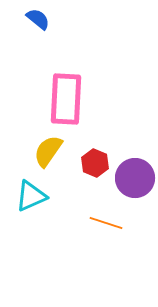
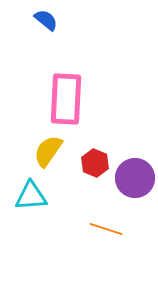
blue semicircle: moved 8 px right, 1 px down
cyan triangle: rotated 20 degrees clockwise
orange line: moved 6 px down
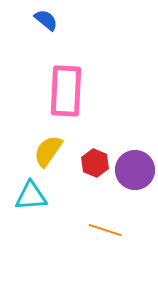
pink rectangle: moved 8 px up
purple circle: moved 8 px up
orange line: moved 1 px left, 1 px down
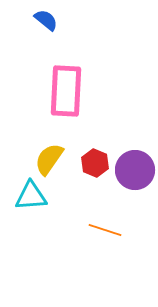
yellow semicircle: moved 1 px right, 8 px down
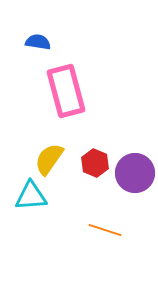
blue semicircle: moved 8 px left, 22 px down; rotated 30 degrees counterclockwise
pink rectangle: rotated 18 degrees counterclockwise
purple circle: moved 3 px down
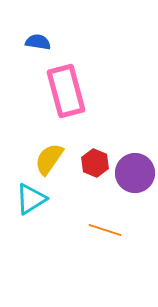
cyan triangle: moved 3 px down; rotated 28 degrees counterclockwise
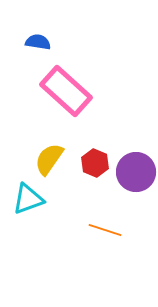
pink rectangle: rotated 33 degrees counterclockwise
purple circle: moved 1 px right, 1 px up
cyan triangle: moved 3 px left; rotated 12 degrees clockwise
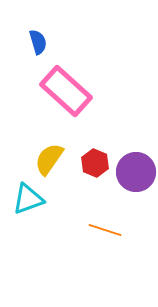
blue semicircle: rotated 65 degrees clockwise
